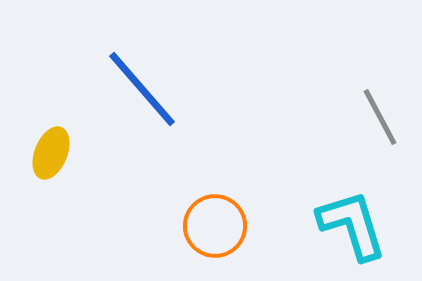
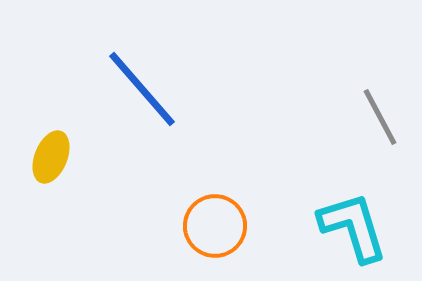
yellow ellipse: moved 4 px down
cyan L-shape: moved 1 px right, 2 px down
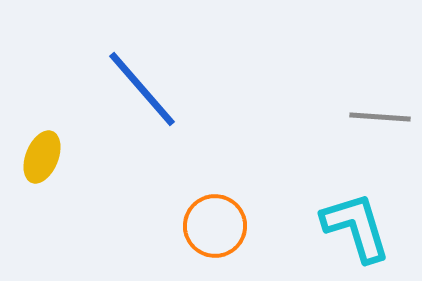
gray line: rotated 58 degrees counterclockwise
yellow ellipse: moved 9 px left
cyan L-shape: moved 3 px right
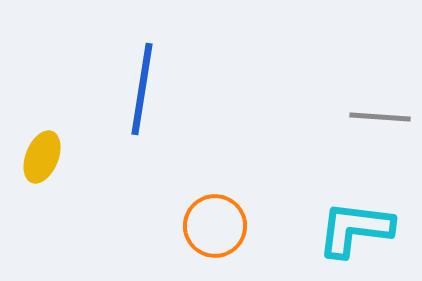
blue line: rotated 50 degrees clockwise
cyan L-shape: moved 1 px left, 2 px down; rotated 66 degrees counterclockwise
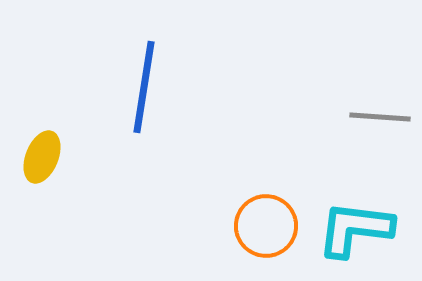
blue line: moved 2 px right, 2 px up
orange circle: moved 51 px right
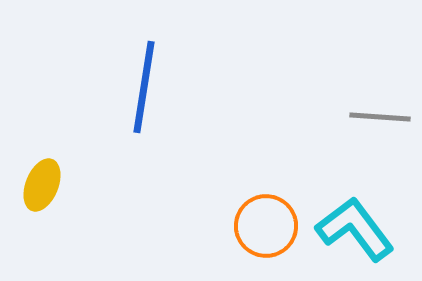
yellow ellipse: moved 28 px down
cyan L-shape: rotated 46 degrees clockwise
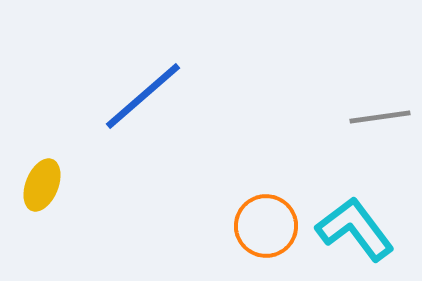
blue line: moved 1 px left, 9 px down; rotated 40 degrees clockwise
gray line: rotated 12 degrees counterclockwise
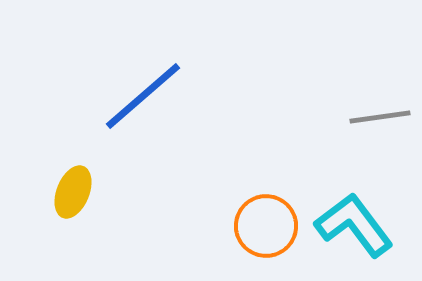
yellow ellipse: moved 31 px right, 7 px down
cyan L-shape: moved 1 px left, 4 px up
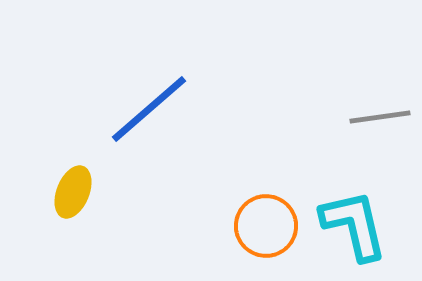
blue line: moved 6 px right, 13 px down
cyan L-shape: rotated 24 degrees clockwise
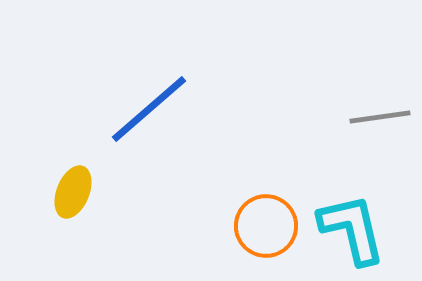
cyan L-shape: moved 2 px left, 4 px down
